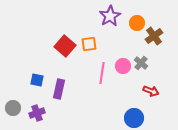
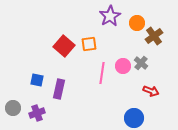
red square: moved 1 px left
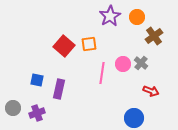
orange circle: moved 6 px up
pink circle: moved 2 px up
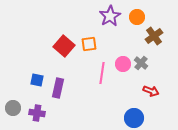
purple rectangle: moved 1 px left, 1 px up
purple cross: rotated 28 degrees clockwise
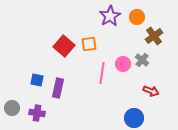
gray cross: moved 1 px right, 3 px up
gray circle: moved 1 px left
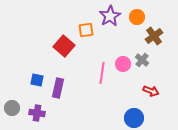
orange square: moved 3 px left, 14 px up
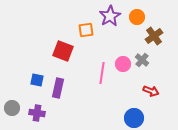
red square: moved 1 px left, 5 px down; rotated 20 degrees counterclockwise
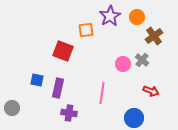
pink line: moved 20 px down
purple cross: moved 32 px right
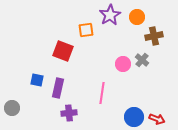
purple star: moved 1 px up
brown cross: rotated 24 degrees clockwise
red arrow: moved 6 px right, 28 px down
purple cross: rotated 14 degrees counterclockwise
blue circle: moved 1 px up
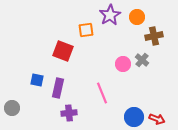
pink line: rotated 30 degrees counterclockwise
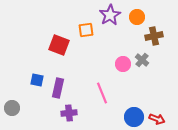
red square: moved 4 px left, 6 px up
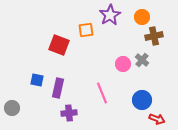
orange circle: moved 5 px right
blue circle: moved 8 px right, 17 px up
